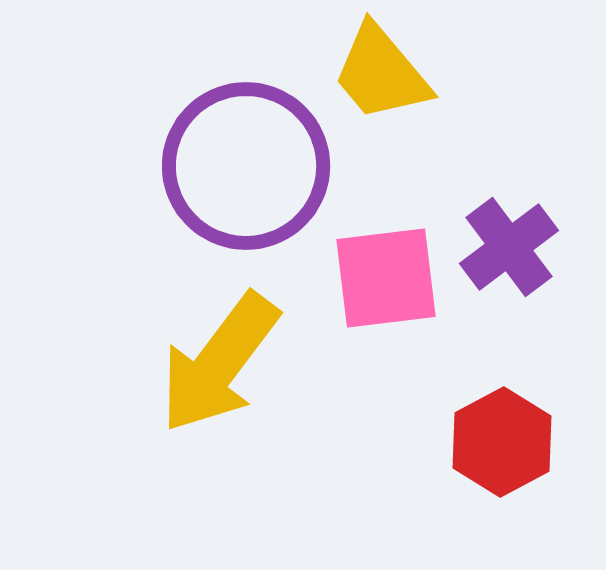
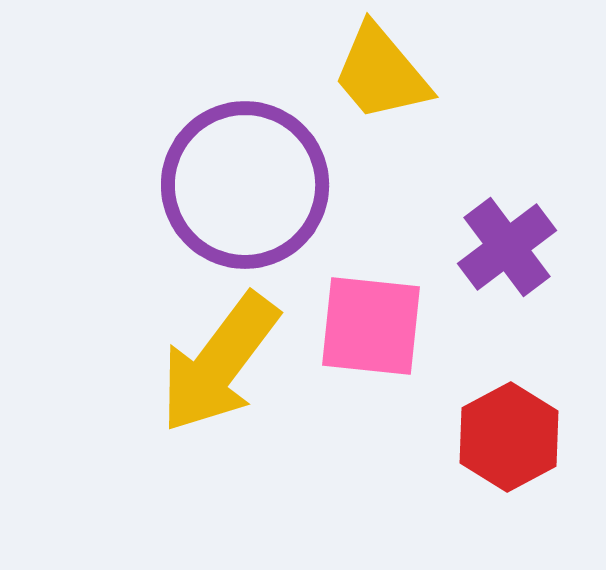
purple circle: moved 1 px left, 19 px down
purple cross: moved 2 px left
pink square: moved 15 px left, 48 px down; rotated 13 degrees clockwise
red hexagon: moved 7 px right, 5 px up
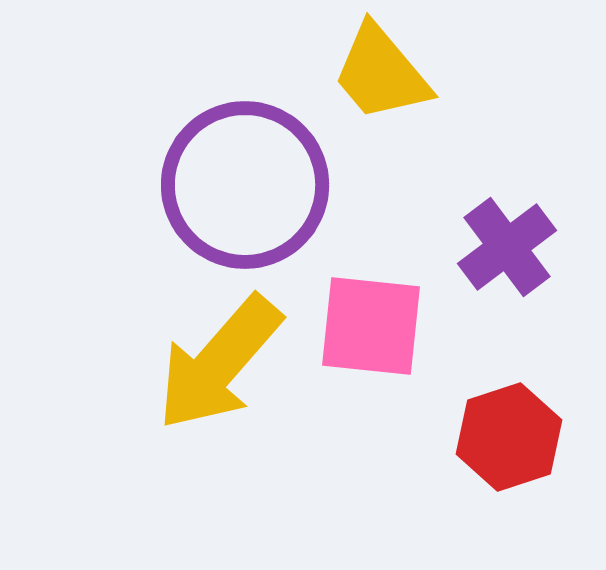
yellow arrow: rotated 4 degrees clockwise
red hexagon: rotated 10 degrees clockwise
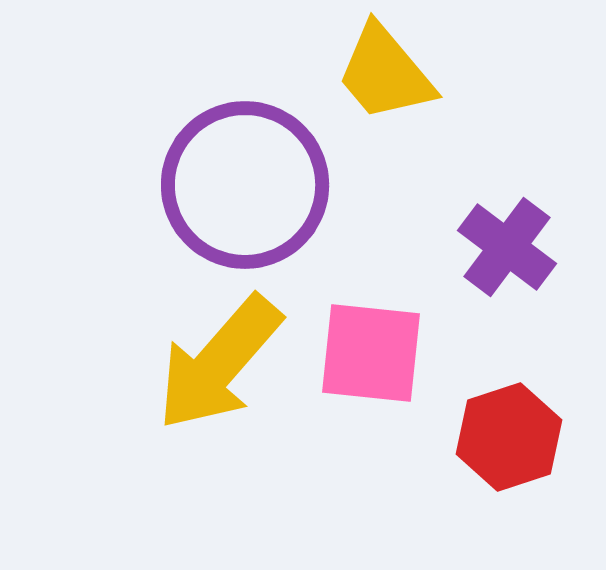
yellow trapezoid: moved 4 px right
purple cross: rotated 16 degrees counterclockwise
pink square: moved 27 px down
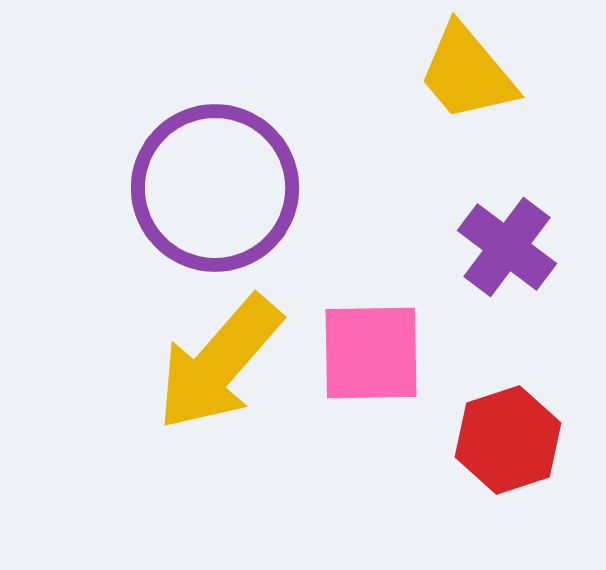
yellow trapezoid: moved 82 px right
purple circle: moved 30 px left, 3 px down
pink square: rotated 7 degrees counterclockwise
red hexagon: moved 1 px left, 3 px down
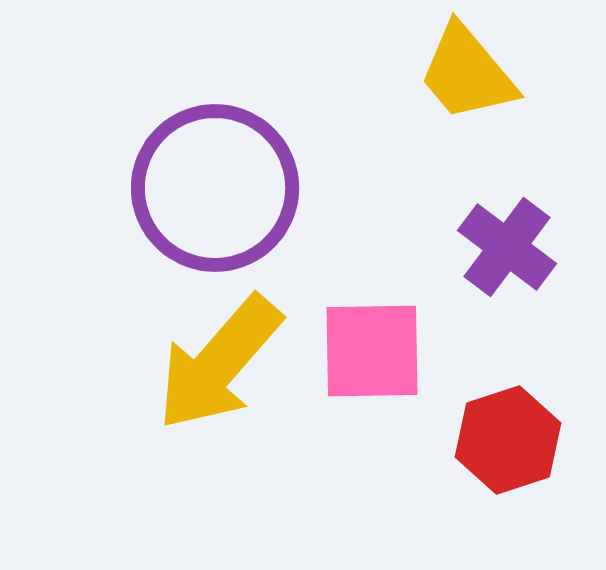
pink square: moved 1 px right, 2 px up
